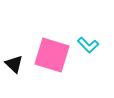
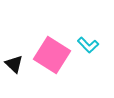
pink square: rotated 15 degrees clockwise
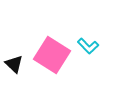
cyan L-shape: moved 1 px down
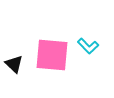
pink square: rotated 27 degrees counterclockwise
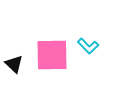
pink square: rotated 6 degrees counterclockwise
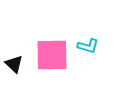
cyan L-shape: rotated 30 degrees counterclockwise
